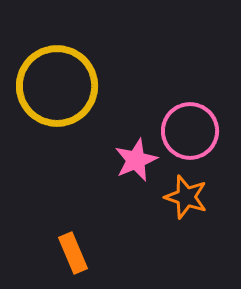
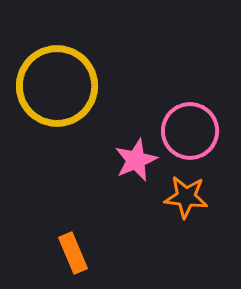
orange star: rotated 12 degrees counterclockwise
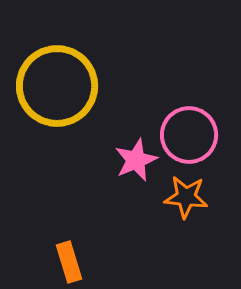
pink circle: moved 1 px left, 4 px down
orange rectangle: moved 4 px left, 9 px down; rotated 6 degrees clockwise
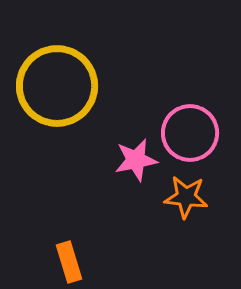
pink circle: moved 1 px right, 2 px up
pink star: rotated 12 degrees clockwise
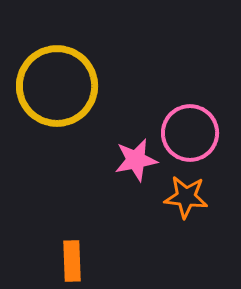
orange rectangle: moved 3 px right, 1 px up; rotated 15 degrees clockwise
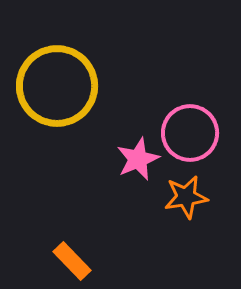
pink star: moved 2 px right, 1 px up; rotated 12 degrees counterclockwise
orange star: rotated 15 degrees counterclockwise
orange rectangle: rotated 42 degrees counterclockwise
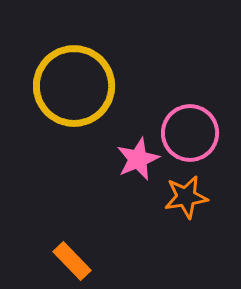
yellow circle: moved 17 px right
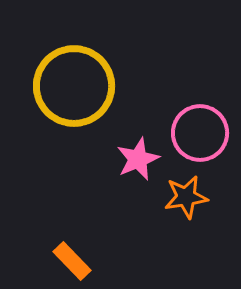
pink circle: moved 10 px right
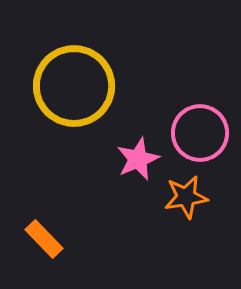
orange rectangle: moved 28 px left, 22 px up
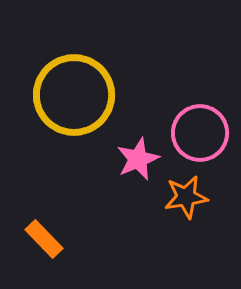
yellow circle: moved 9 px down
